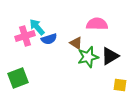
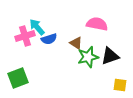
pink semicircle: rotated 10 degrees clockwise
black triangle: rotated 12 degrees clockwise
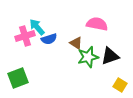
yellow square: rotated 24 degrees clockwise
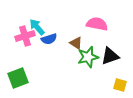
yellow square: rotated 16 degrees counterclockwise
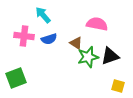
cyan arrow: moved 6 px right, 12 px up
pink cross: moved 1 px left; rotated 24 degrees clockwise
green square: moved 2 px left
yellow square: moved 2 px left, 1 px down
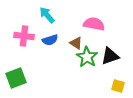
cyan arrow: moved 4 px right
pink semicircle: moved 3 px left
blue semicircle: moved 1 px right, 1 px down
green star: moved 1 px left; rotated 25 degrees counterclockwise
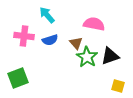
brown triangle: rotated 16 degrees clockwise
green square: moved 2 px right
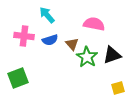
brown triangle: moved 4 px left, 1 px down
black triangle: moved 2 px right, 1 px up
yellow square: moved 2 px down; rotated 32 degrees counterclockwise
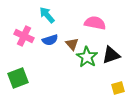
pink semicircle: moved 1 px right, 1 px up
pink cross: rotated 18 degrees clockwise
black triangle: moved 1 px left
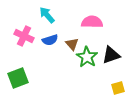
pink semicircle: moved 3 px left, 1 px up; rotated 10 degrees counterclockwise
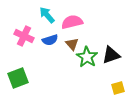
pink semicircle: moved 20 px left; rotated 15 degrees counterclockwise
